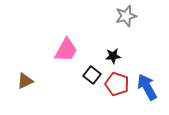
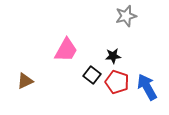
red pentagon: moved 2 px up
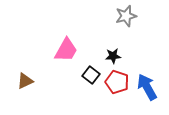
black square: moved 1 px left
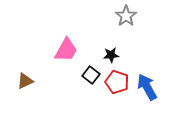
gray star: rotated 20 degrees counterclockwise
black star: moved 2 px left, 1 px up
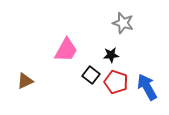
gray star: moved 3 px left, 7 px down; rotated 20 degrees counterclockwise
red pentagon: moved 1 px left
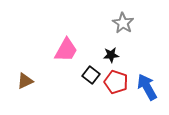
gray star: rotated 15 degrees clockwise
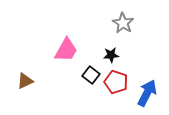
blue arrow: moved 6 px down; rotated 56 degrees clockwise
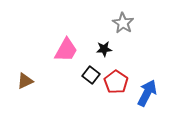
black star: moved 7 px left, 6 px up
red pentagon: rotated 15 degrees clockwise
